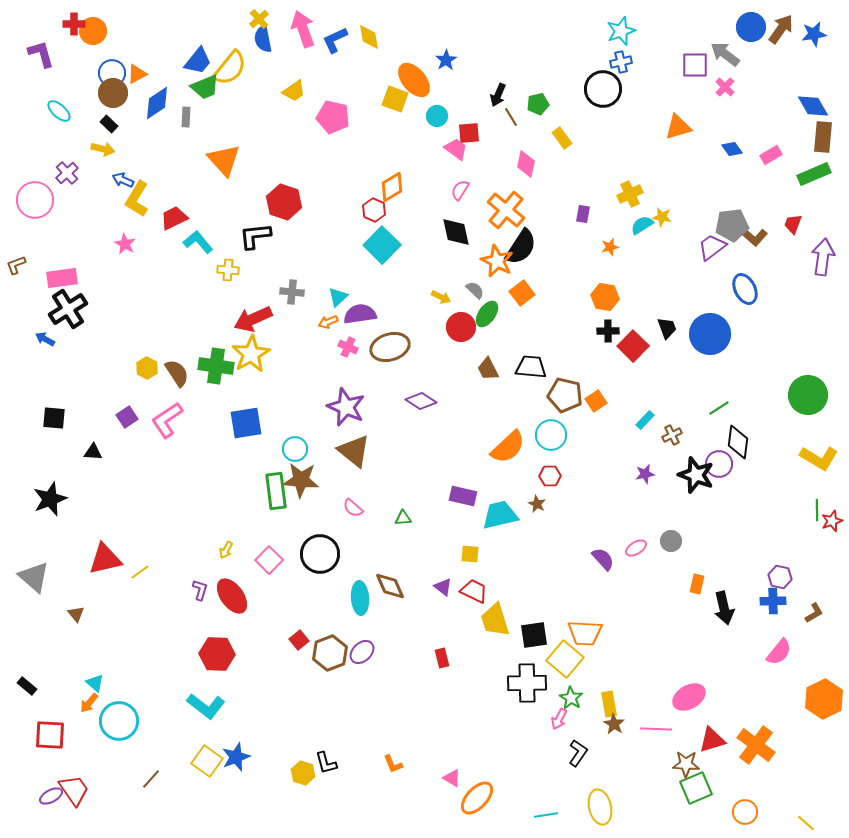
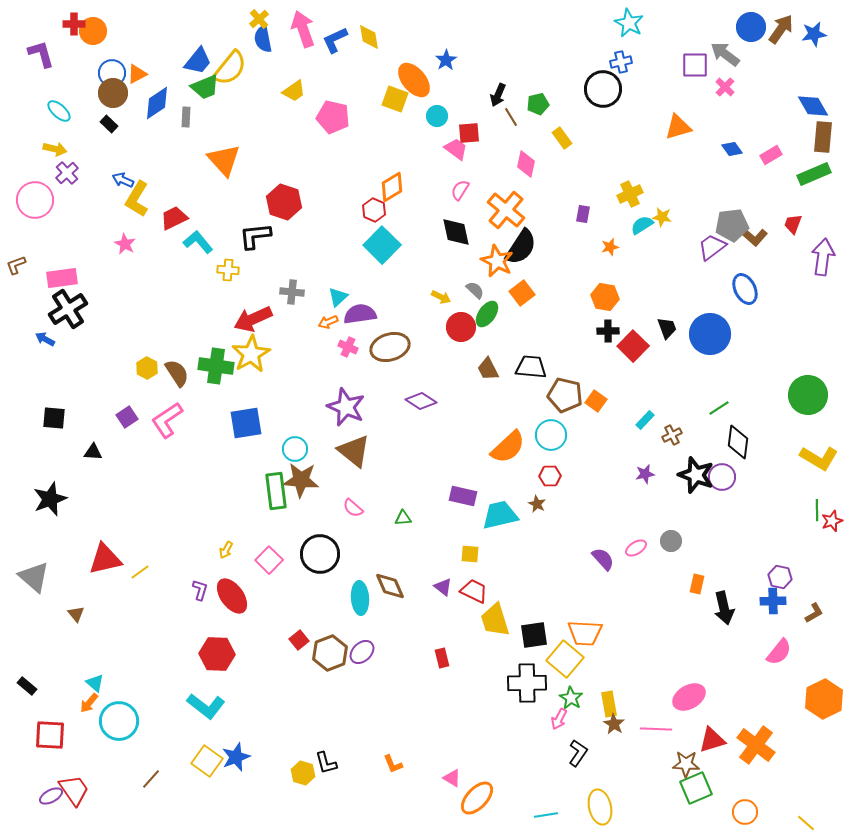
cyan star at (621, 31): moved 8 px right, 8 px up; rotated 24 degrees counterclockwise
yellow arrow at (103, 149): moved 48 px left
orange square at (596, 401): rotated 20 degrees counterclockwise
purple circle at (719, 464): moved 3 px right, 13 px down
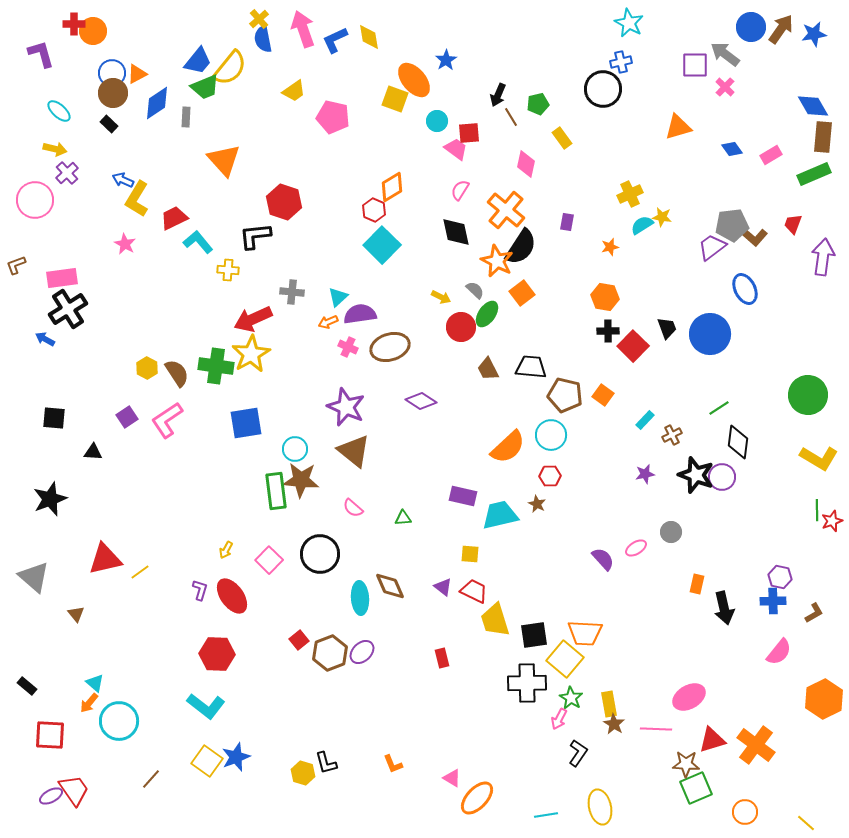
cyan circle at (437, 116): moved 5 px down
purple rectangle at (583, 214): moved 16 px left, 8 px down
orange square at (596, 401): moved 7 px right, 6 px up
gray circle at (671, 541): moved 9 px up
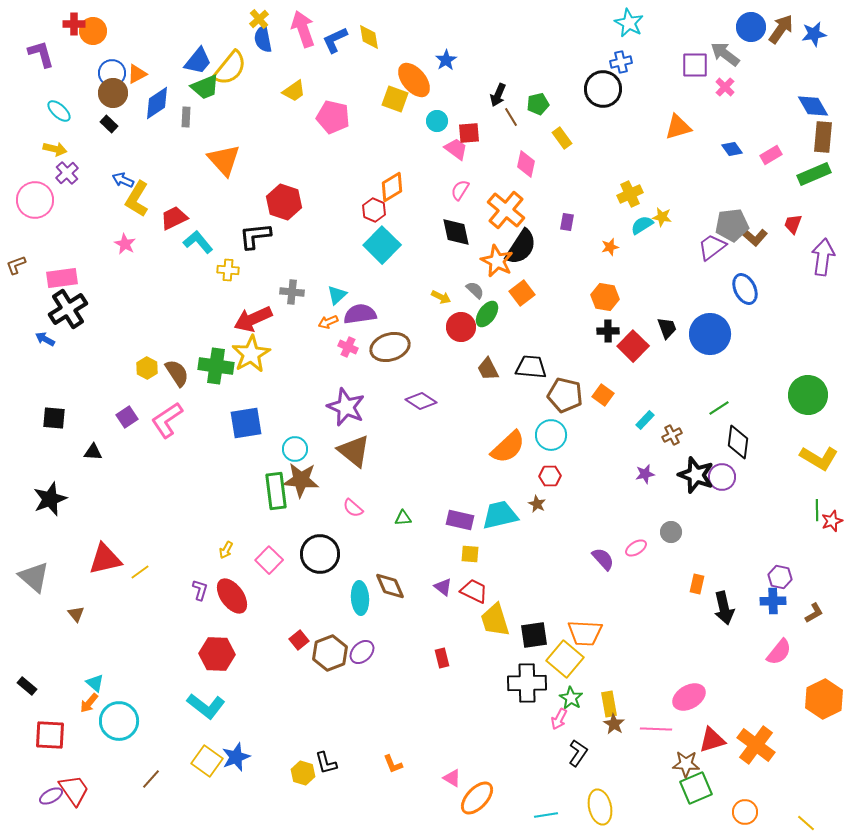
cyan triangle at (338, 297): moved 1 px left, 2 px up
purple rectangle at (463, 496): moved 3 px left, 24 px down
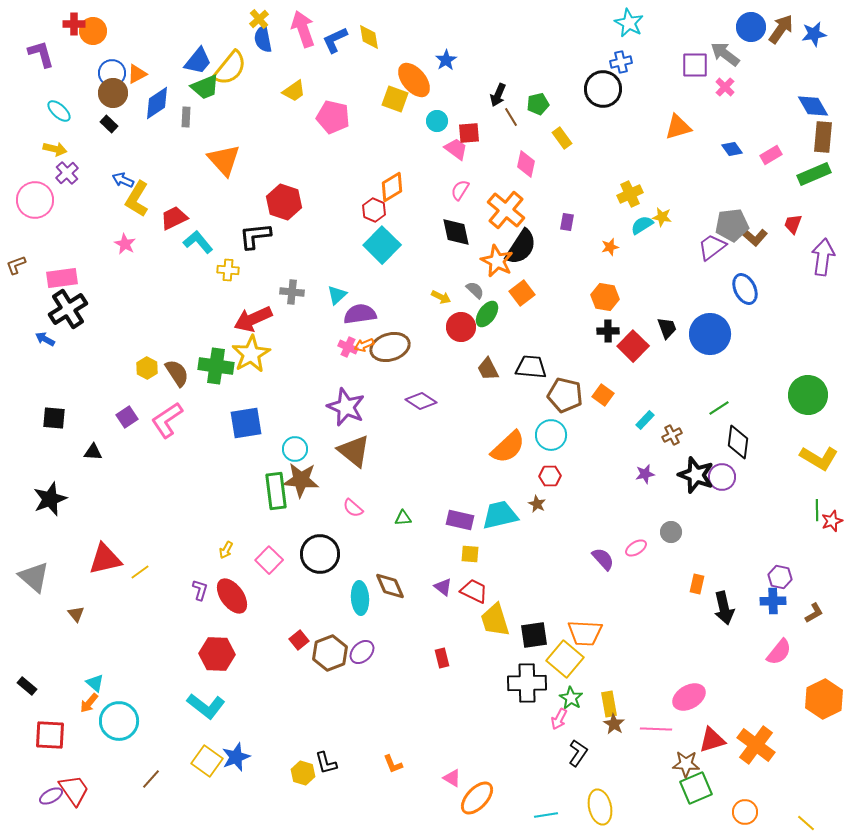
orange arrow at (328, 322): moved 36 px right, 23 px down
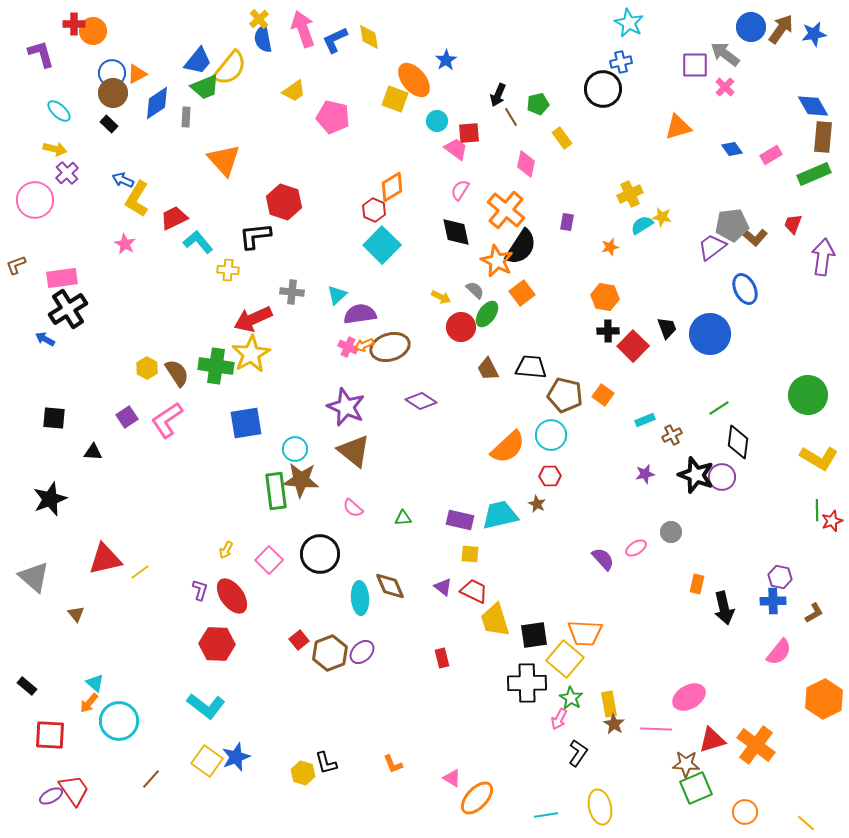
cyan rectangle at (645, 420): rotated 24 degrees clockwise
red hexagon at (217, 654): moved 10 px up
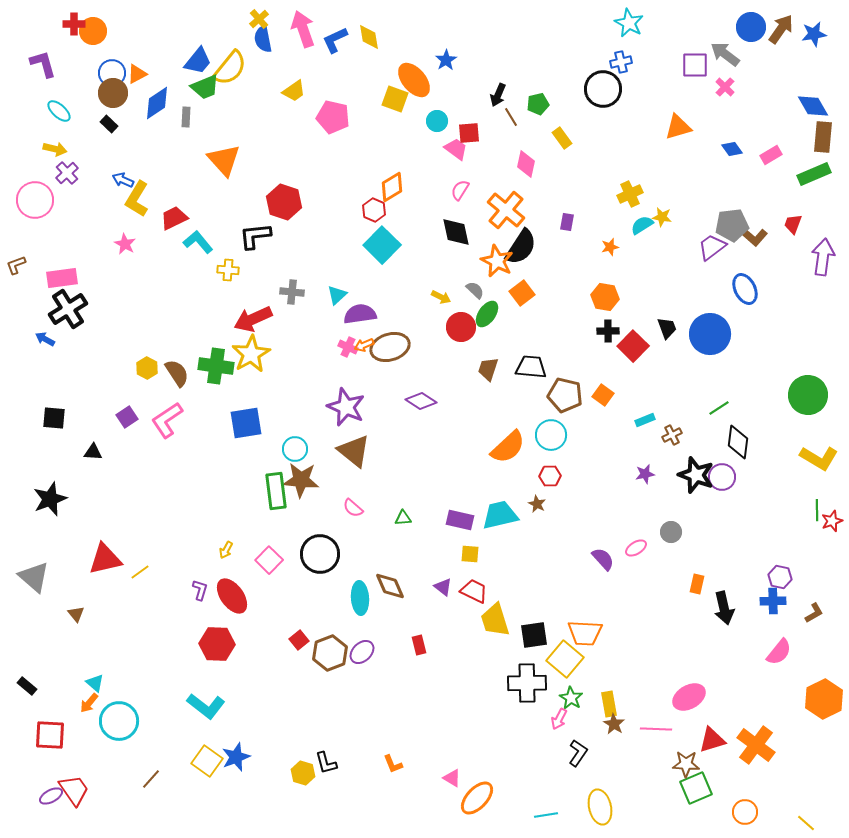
purple L-shape at (41, 54): moved 2 px right, 10 px down
brown trapezoid at (488, 369): rotated 45 degrees clockwise
red rectangle at (442, 658): moved 23 px left, 13 px up
